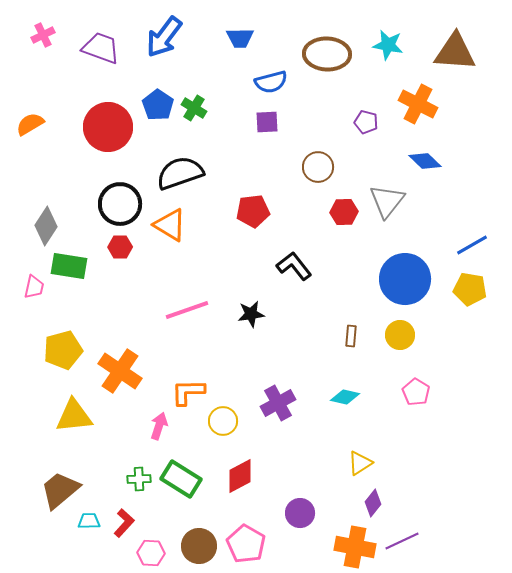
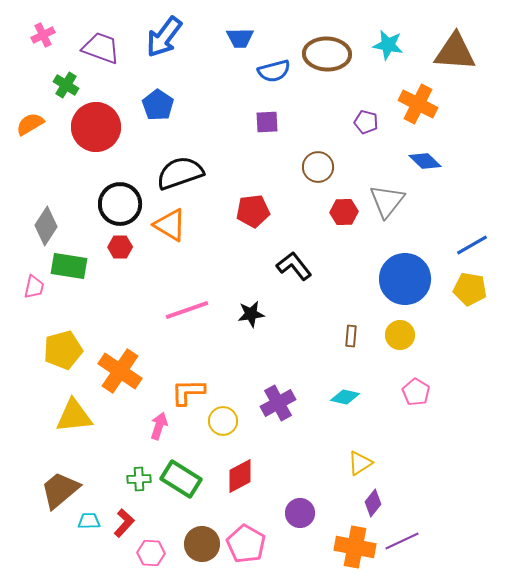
blue semicircle at (271, 82): moved 3 px right, 11 px up
green cross at (194, 108): moved 128 px left, 23 px up
red circle at (108, 127): moved 12 px left
brown circle at (199, 546): moved 3 px right, 2 px up
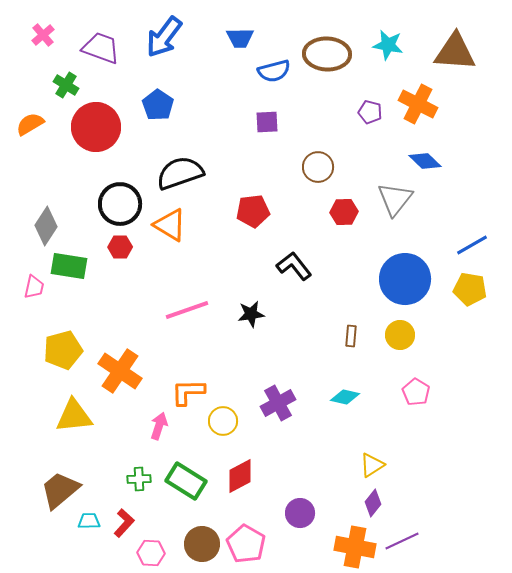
pink cross at (43, 35): rotated 15 degrees counterclockwise
purple pentagon at (366, 122): moved 4 px right, 10 px up
gray triangle at (387, 201): moved 8 px right, 2 px up
yellow triangle at (360, 463): moved 12 px right, 2 px down
green rectangle at (181, 479): moved 5 px right, 2 px down
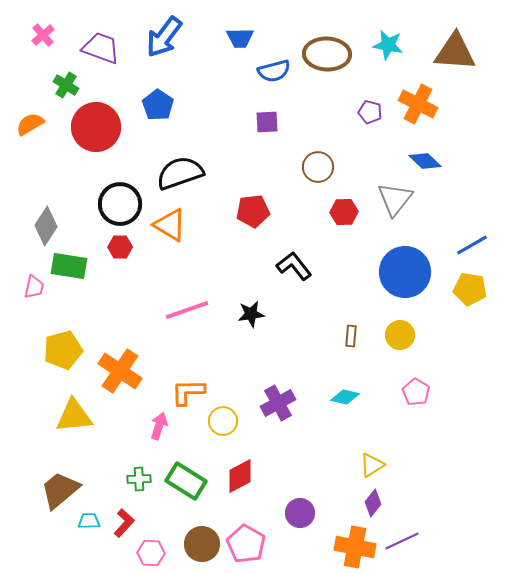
blue circle at (405, 279): moved 7 px up
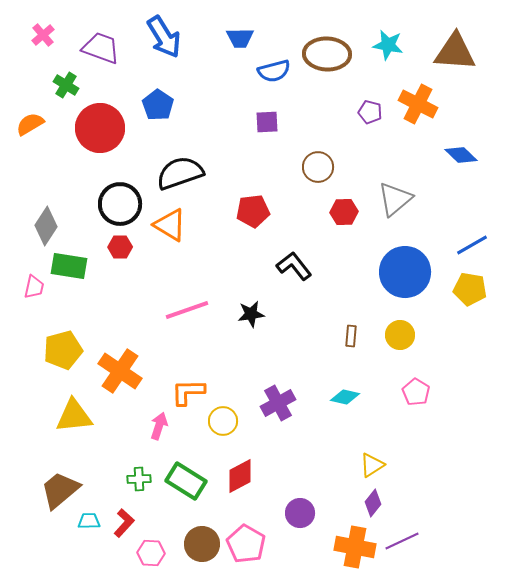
blue arrow at (164, 37): rotated 69 degrees counterclockwise
red circle at (96, 127): moved 4 px right, 1 px down
blue diamond at (425, 161): moved 36 px right, 6 px up
gray triangle at (395, 199): rotated 12 degrees clockwise
